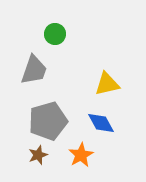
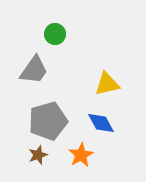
gray trapezoid: rotated 16 degrees clockwise
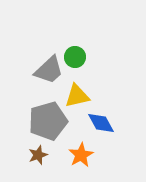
green circle: moved 20 px right, 23 px down
gray trapezoid: moved 15 px right; rotated 12 degrees clockwise
yellow triangle: moved 30 px left, 12 px down
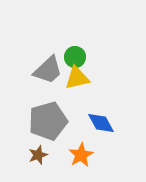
gray trapezoid: moved 1 px left
yellow triangle: moved 18 px up
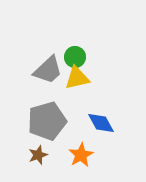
gray pentagon: moved 1 px left
